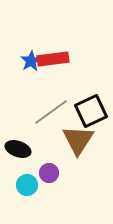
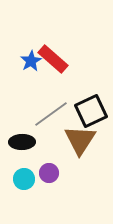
red rectangle: rotated 48 degrees clockwise
gray line: moved 2 px down
brown triangle: moved 2 px right
black ellipse: moved 4 px right, 7 px up; rotated 20 degrees counterclockwise
cyan circle: moved 3 px left, 6 px up
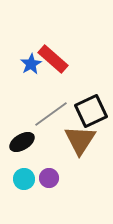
blue star: moved 3 px down
black ellipse: rotated 30 degrees counterclockwise
purple circle: moved 5 px down
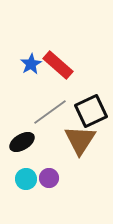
red rectangle: moved 5 px right, 6 px down
gray line: moved 1 px left, 2 px up
cyan circle: moved 2 px right
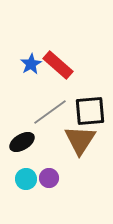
black square: moved 1 px left; rotated 20 degrees clockwise
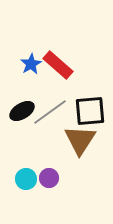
black ellipse: moved 31 px up
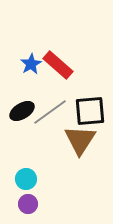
purple circle: moved 21 px left, 26 px down
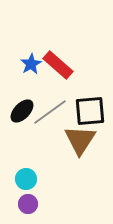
black ellipse: rotated 15 degrees counterclockwise
